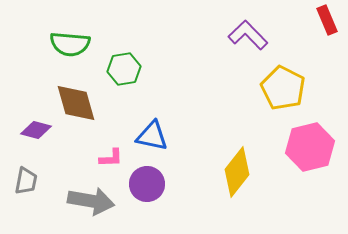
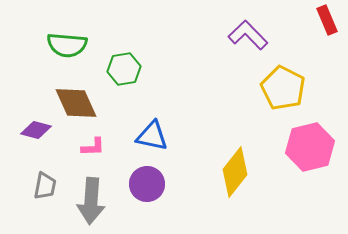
green semicircle: moved 3 px left, 1 px down
brown diamond: rotated 9 degrees counterclockwise
pink L-shape: moved 18 px left, 11 px up
yellow diamond: moved 2 px left
gray trapezoid: moved 19 px right, 5 px down
gray arrow: rotated 84 degrees clockwise
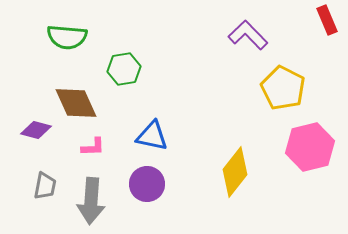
green semicircle: moved 8 px up
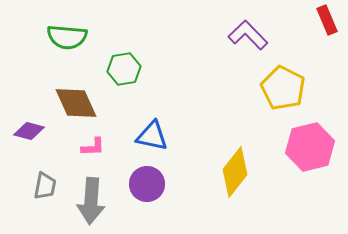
purple diamond: moved 7 px left, 1 px down
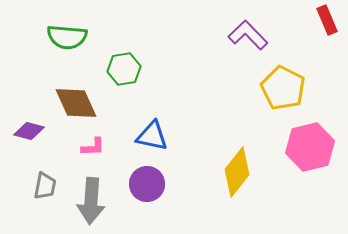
yellow diamond: moved 2 px right
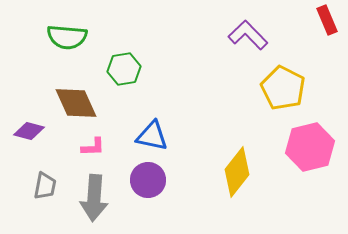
purple circle: moved 1 px right, 4 px up
gray arrow: moved 3 px right, 3 px up
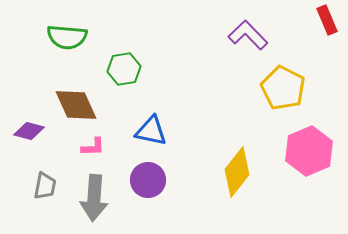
brown diamond: moved 2 px down
blue triangle: moved 1 px left, 5 px up
pink hexagon: moved 1 px left, 4 px down; rotated 9 degrees counterclockwise
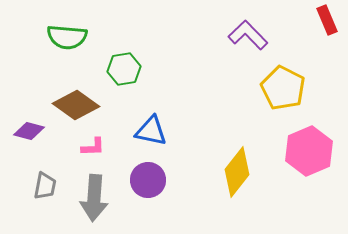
brown diamond: rotated 30 degrees counterclockwise
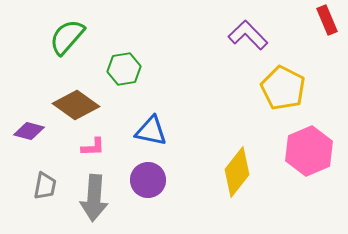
green semicircle: rotated 126 degrees clockwise
